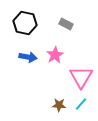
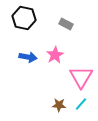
black hexagon: moved 1 px left, 5 px up
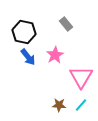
black hexagon: moved 14 px down
gray rectangle: rotated 24 degrees clockwise
blue arrow: rotated 42 degrees clockwise
cyan line: moved 1 px down
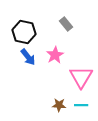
cyan line: rotated 48 degrees clockwise
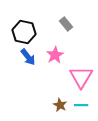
brown star: moved 1 px right; rotated 24 degrees clockwise
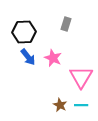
gray rectangle: rotated 56 degrees clockwise
black hexagon: rotated 15 degrees counterclockwise
pink star: moved 2 px left, 3 px down; rotated 18 degrees counterclockwise
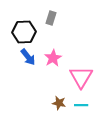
gray rectangle: moved 15 px left, 6 px up
pink star: rotated 18 degrees clockwise
brown star: moved 1 px left, 2 px up; rotated 16 degrees counterclockwise
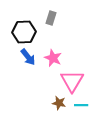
pink star: rotated 18 degrees counterclockwise
pink triangle: moved 9 px left, 4 px down
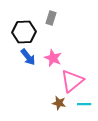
pink triangle: rotated 20 degrees clockwise
cyan line: moved 3 px right, 1 px up
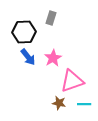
pink star: rotated 18 degrees clockwise
pink triangle: rotated 20 degrees clockwise
